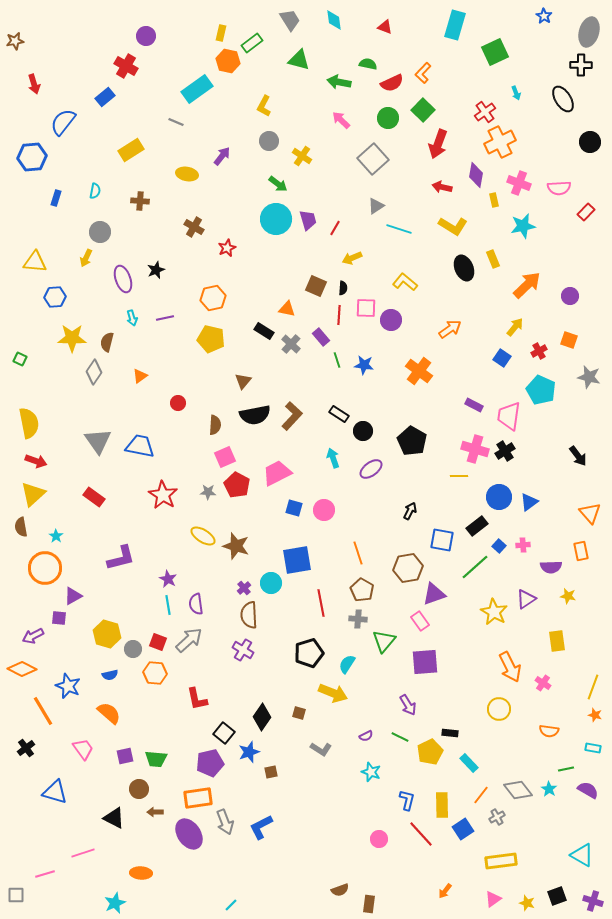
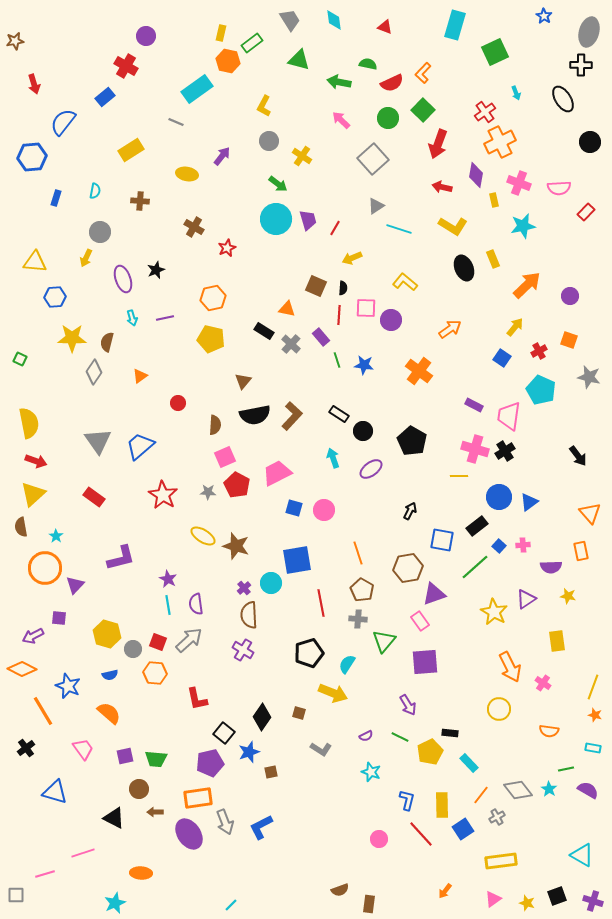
blue trapezoid at (140, 446): rotated 52 degrees counterclockwise
purple triangle at (73, 596): moved 2 px right, 11 px up; rotated 18 degrees counterclockwise
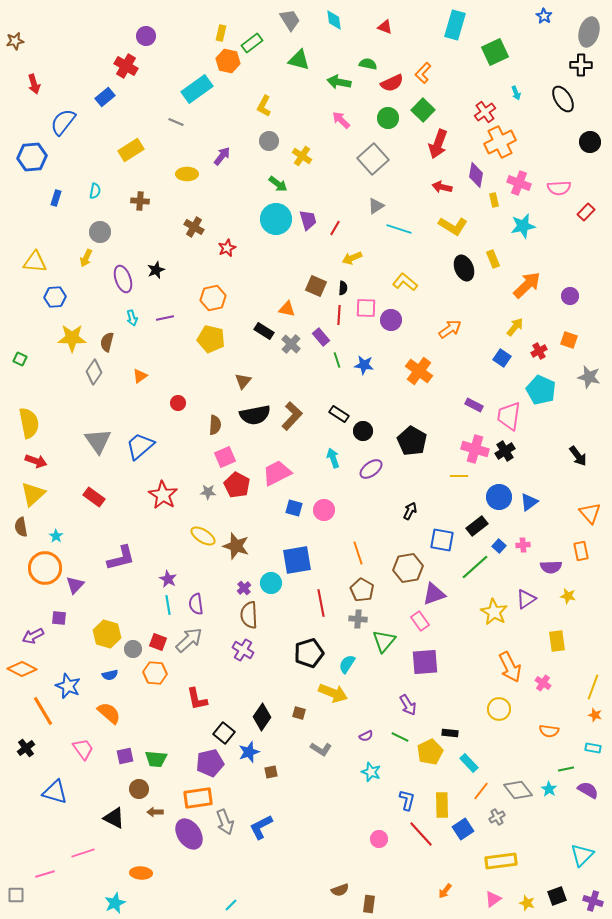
yellow ellipse at (187, 174): rotated 10 degrees counterclockwise
orange line at (481, 795): moved 4 px up
cyan triangle at (582, 855): rotated 45 degrees clockwise
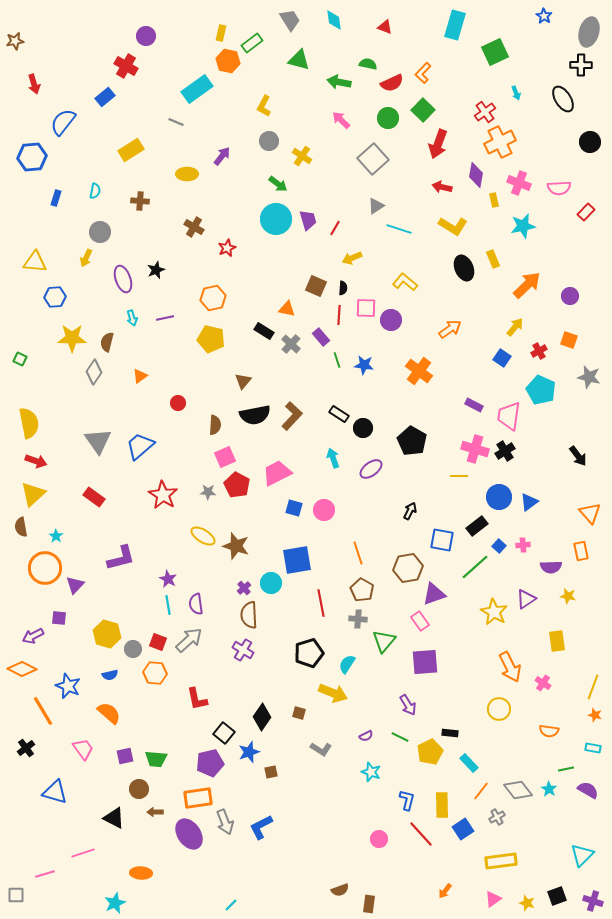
black circle at (363, 431): moved 3 px up
